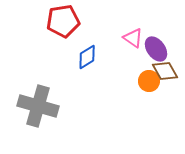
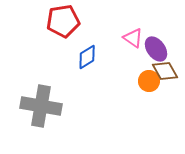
gray cross: moved 3 px right; rotated 6 degrees counterclockwise
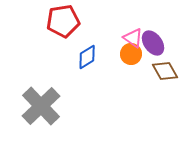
purple ellipse: moved 3 px left, 6 px up
orange circle: moved 18 px left, 27 px up
gray cross: rotated 36 degrees clockwise
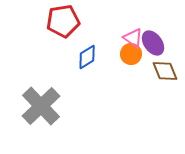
brown diamond: rotated 8 degrees clockwise
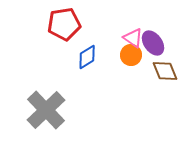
red pentagon: moved 1 px right, 3 px down
orange circle: moved 1 px down
gray cross: moved 5 px right, 4 px down
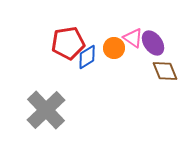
red pentagon: moved 4 px right, 19 px down
orange circle: moved 17 px left, 7 px up
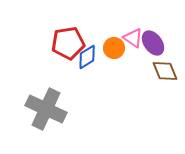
gray cross: moved 1 px up; rotated 21 degrees counterclockwise
